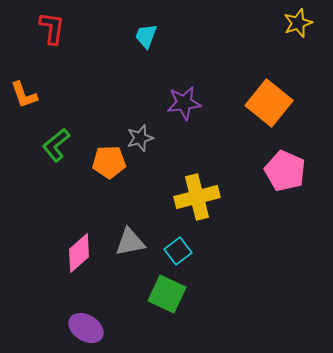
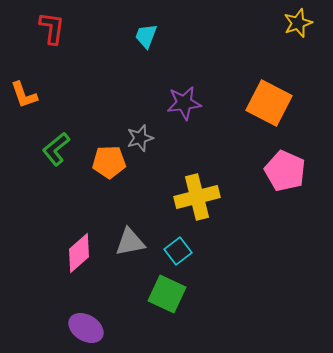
orange square: rotated 12 degrees counterclockwise
green L-shape: moved 4 px down
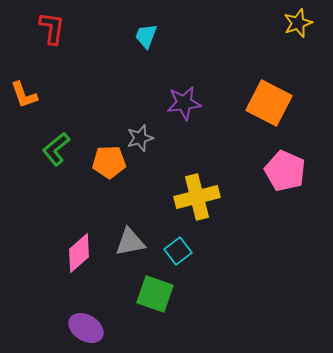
green square: moved 12 px left; rotated 6 degrees counterclockwise
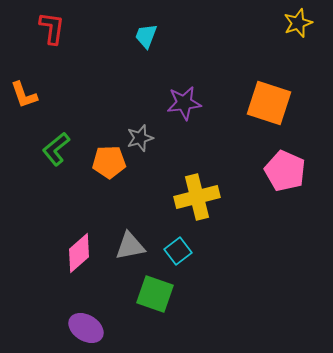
orange square: rotated 9 degrees counterclockwise
gray triangle: moved 4 px down
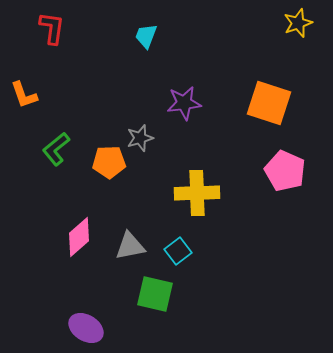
yellow cross: moved 4 px up; rotated 12 degrees clockwise
pink diamond: moved 16 px up
green square: rotated 6 degrees counterclockwise
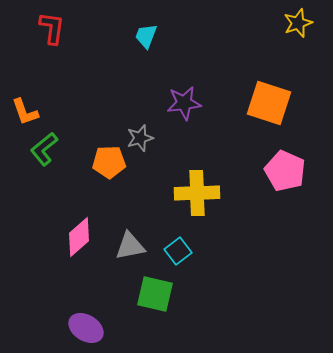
orange L-shape: moved 1 px right, 17 px down
green L-shape: moved 12 px left
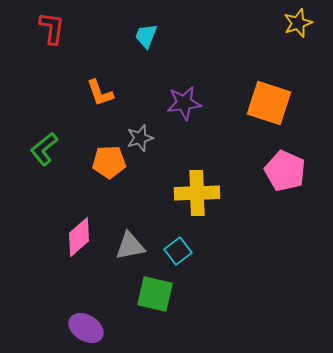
orange L-shape: moved 75 px right, 19 px up
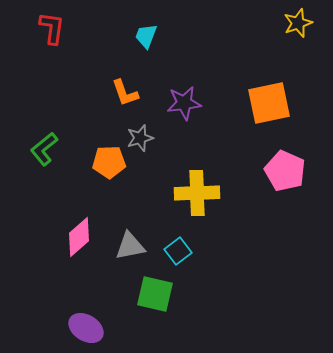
orange L-shape: moved 25 px right
orange square: rotated 30 degrees counterclockwise
